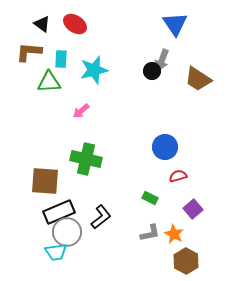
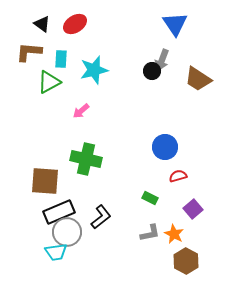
red ellipse: rotated 65 degrees counterclockwise
green triangle: rotated 25 degrees counterclockwise
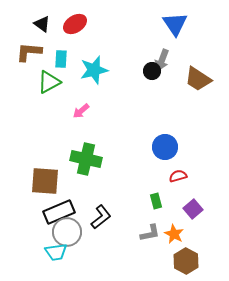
green rectangle: moved 6 px right, 3 px down; rotated 49 degrees clockwise
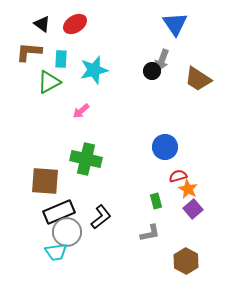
orange star: moved 14 px right, 45 px up
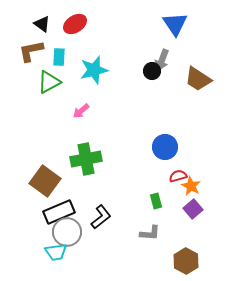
brown L-shape: moved 2 px right, 1 px up; rotated 16 degrees counterclockwise
cyan rectangle: moved 2 px left, 2 px up
green cross: rotated 24 degrees counterclockwise
brown square: rotated 32 degrees clockwise
orange star: moved 3 px right, 3 px up
gray L-shape: rotated 15 degrees clockwise
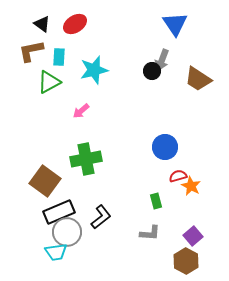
purple square: moved 27 px down
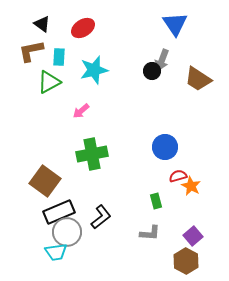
red ellipse: moved 8 px right, 4 px down
green cross: moved 6 px right, 5 px up
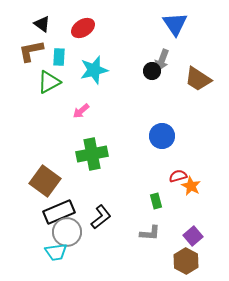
blue circle: moved 3 px left, 11 px up
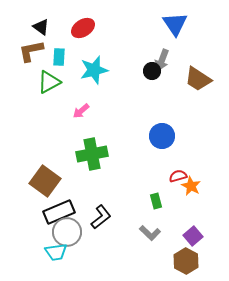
black triangle: moved 1 px left, 3 px down
gray L-shape: rotated 40 degrees clockwise
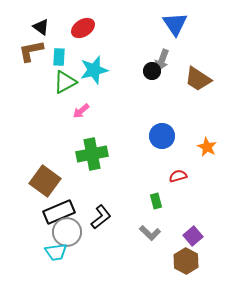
green triangle: moved 16 px right
orange star: moved 16 px right, 39 px up
